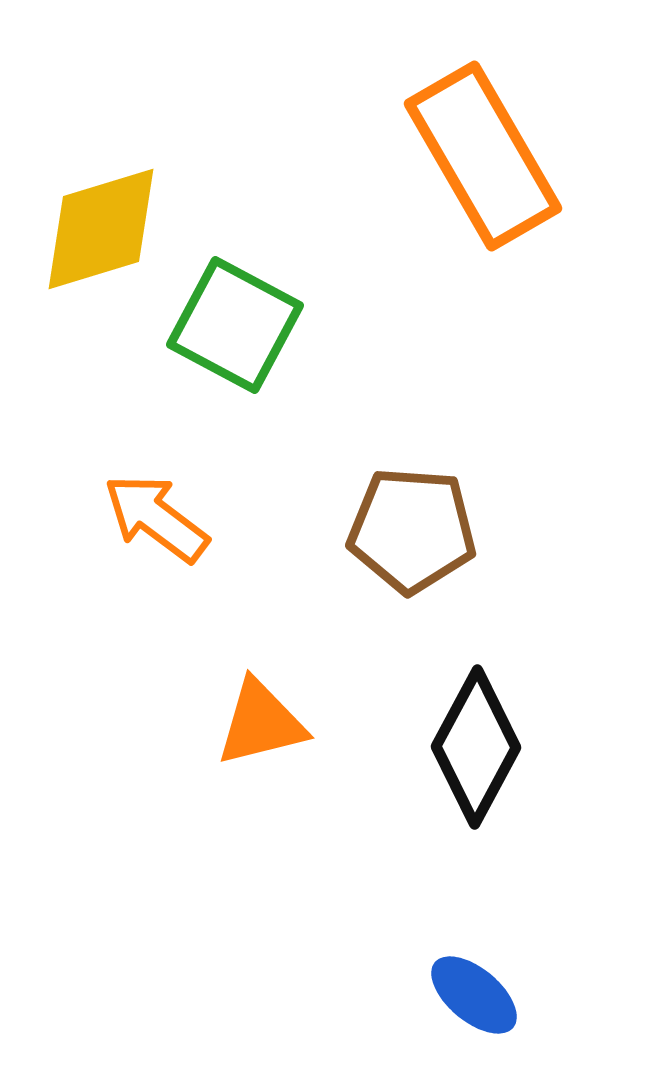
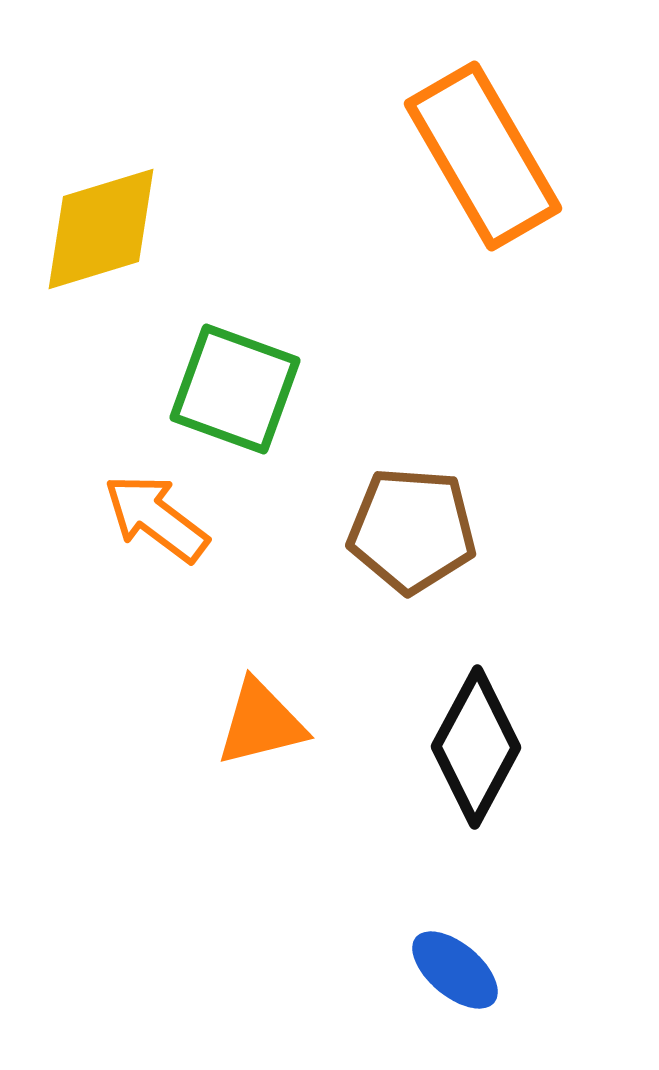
green square: moved 64 px down; rotated 8 degrees counterclockwise
blue ellipse: moved 19 px left, 25 px up
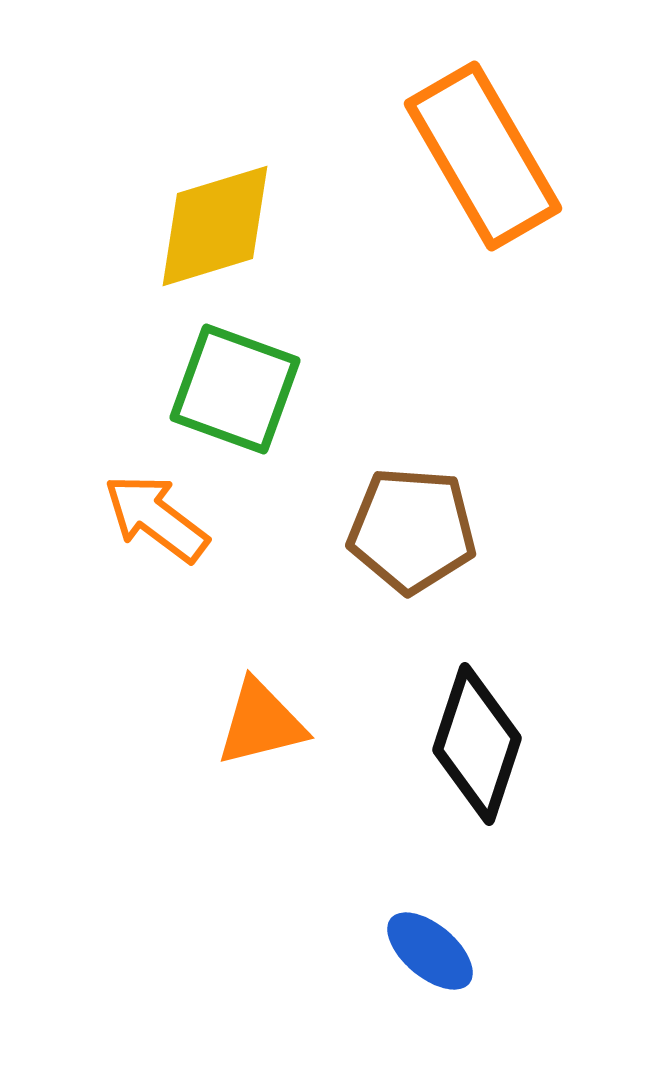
yellow diamond: moved 114 px right, 3 px up
black diamond: moved 1 px right, 3 px up; rotated 10 degrees counterclockwise
blue ellipse: moved 25 px left, 19 px up
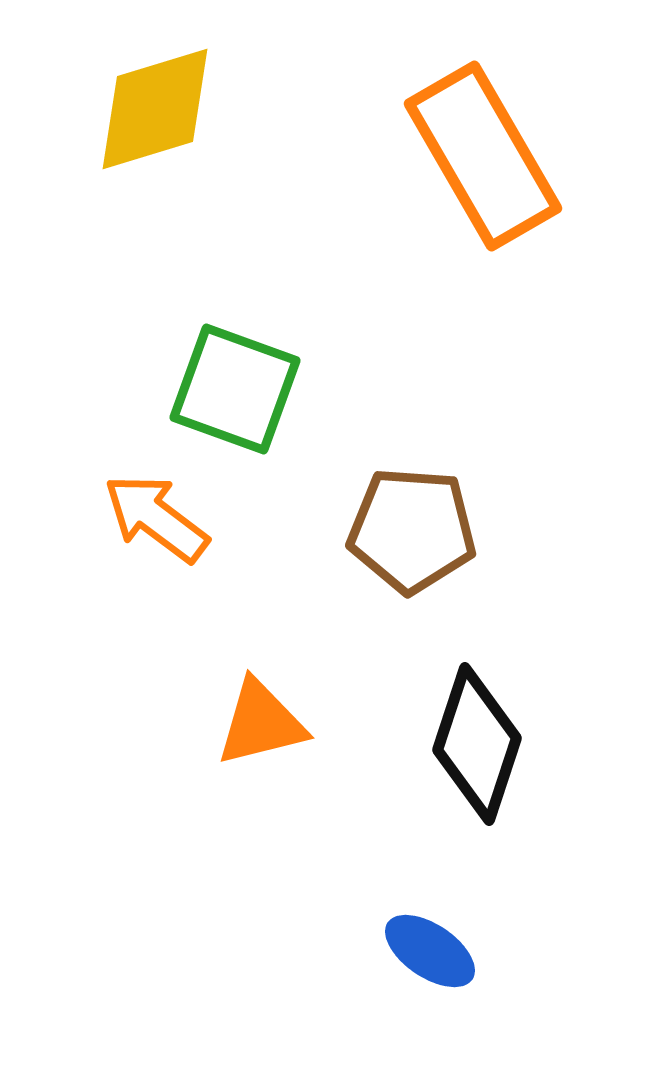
yellow diamond: moved 60 px left, 117 px up
blue ellipse: rotated 6 degrees counterclockwise
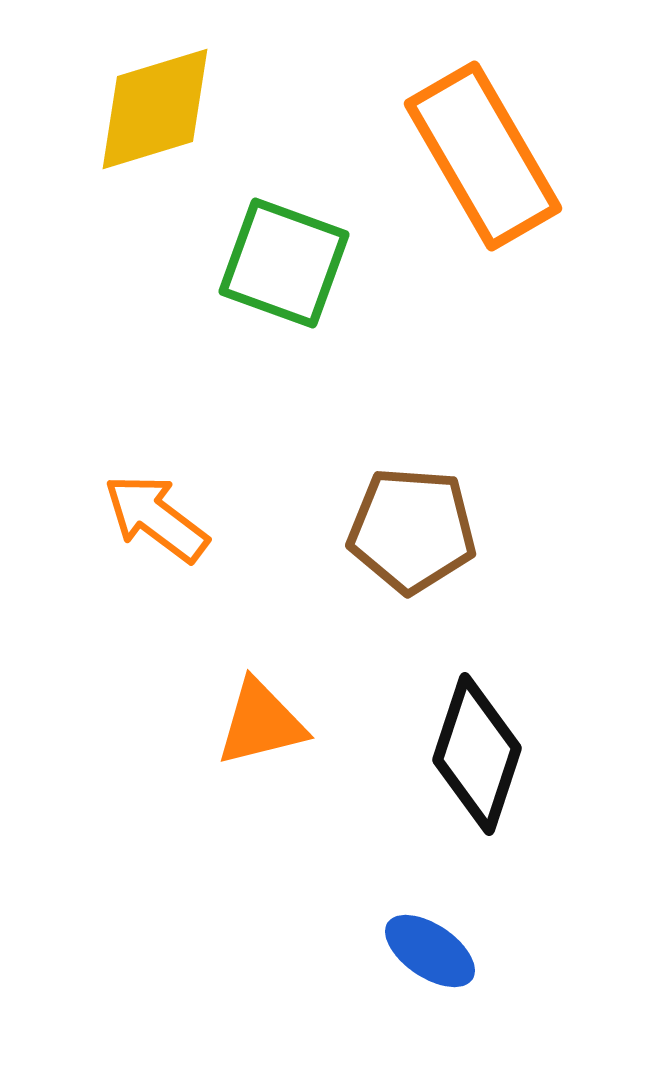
green square: moved 49 px right, 126 px up
black diamond: moved 10 px down
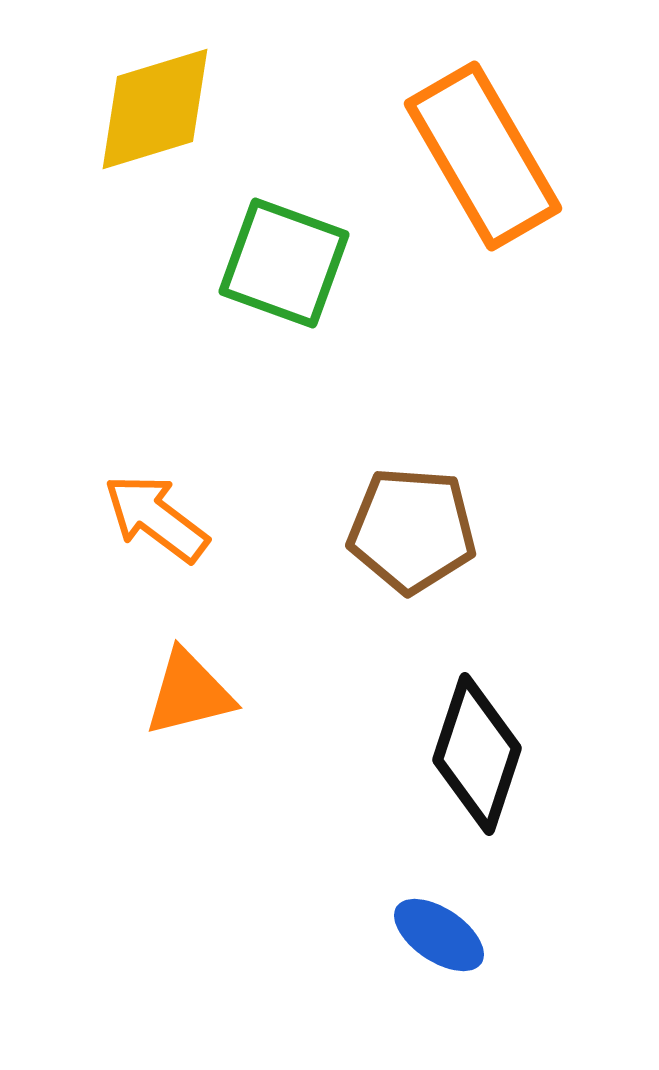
orange triangle: moved 72 px left, 30 px up
blue ellipse: moved 9 px right, 16 px up
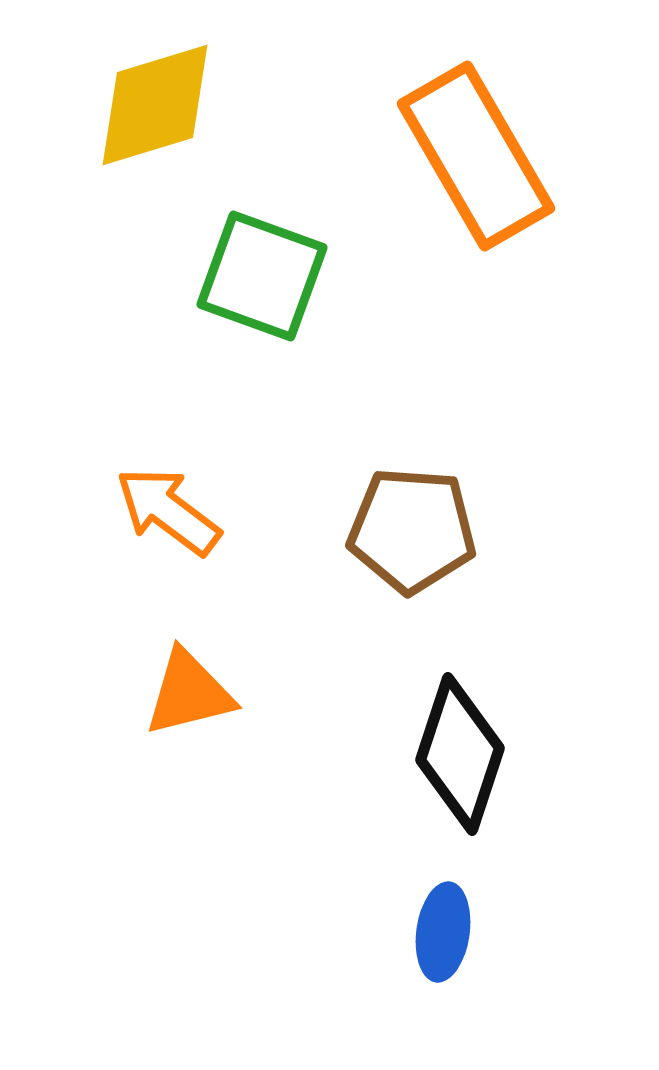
yellow diamond: moved 4 px up
orange rectangle: moved 7 px left
green square: moved 22 px left, 13 px down
orange arrow: moved 12 px right, 7 px up
black diamond: moved 17 px left
blue ellipse: moved 4 px right, 3 px up; rotated 64 degrees clockwise
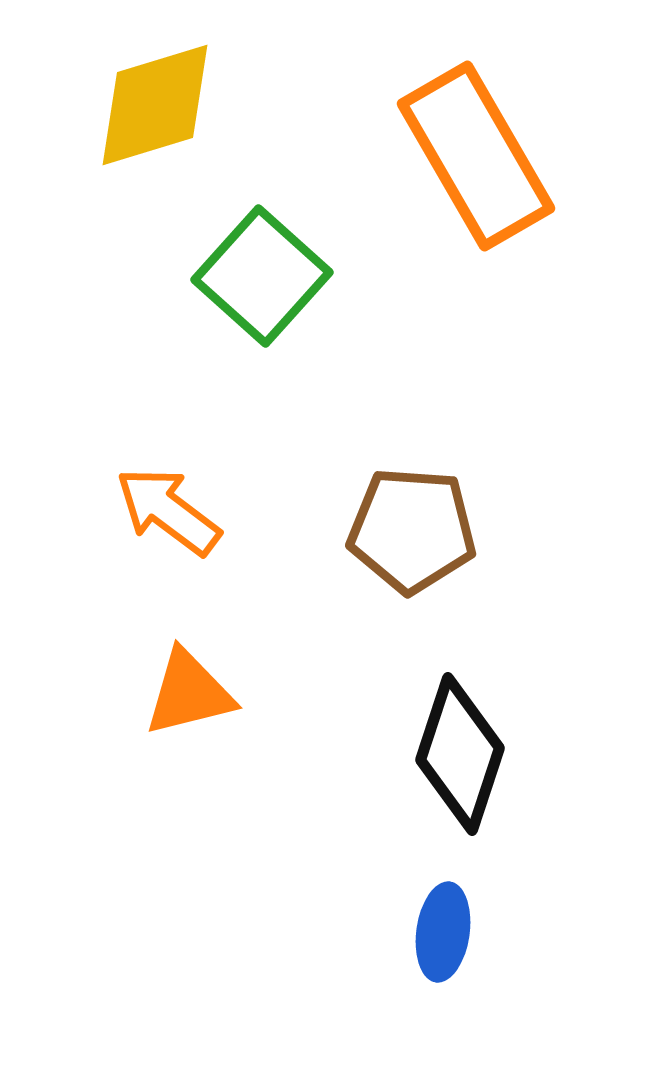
green square: rotated 22 degrees clockwise
